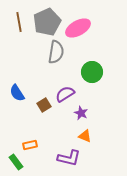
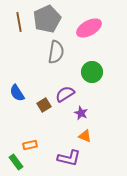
gray pentagon: moved 3 px up
pink ellipse: moved 11 px right
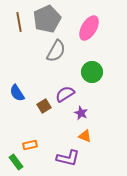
pink ellipse: rotated 30 degrees counterclockwise
gray semicircle: moved 1 px up; rotated 20 degrees clockwise
brown square: moved 1 px down
purple L-shape: moved 1 px left
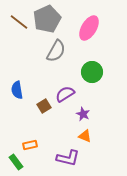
brown line: rotated 42 degrees counterclockwise
blue semicircle: moved 3 px up; rotated 24 degrees clockwise
purple star: moved 2 px right, 1 px down
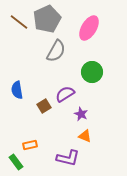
purple star: moved 2 px left
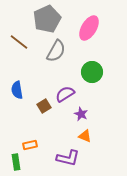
brown line: moved 20 px down
green rectangle: rotated 28 degrees clockwise
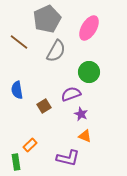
green circle: moved 3 px left
purple semicircle: moved 6 px right; rotated 12 degrees clockwise
orange rectangle: rotated 32 degrees counterclockwise
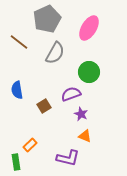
gray semicircle: moved 1 px left, 2 px down
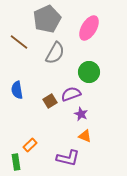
brown square: moved 6 px right, 5 px up
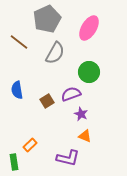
brown square: moved 3 px left
green rectangle: moved 2 px left
